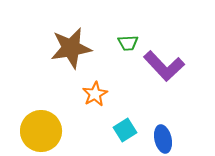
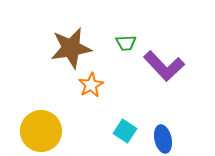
green trapezoid: moved 2 px left
orange star: moved 4 px left, 9 px up
cyan square: moved 1 px down; rotated 25 degrees counterclockwise
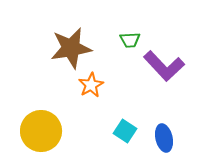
green trapezoid: moved 4 px right, 3 px up
blue ellipse: moved 1 px right, 1 px up
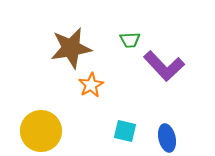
cyan square: rotated 20 degrees counterclockwise
blue ellipse: moved 3 px right
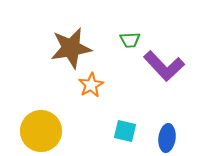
blue ellipse: rotated 20 degrees clockwise
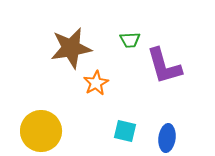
purple L-shape: rotated 27 degrees clockwise
orange star: moved 5 px right, 2 px up
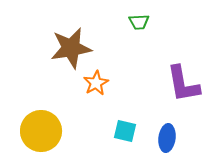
green trapezoid: moved 9 px right, 18 px up
purple L-shape: moved 19 px right, 18 px down; rotated 6 degrees clockwise
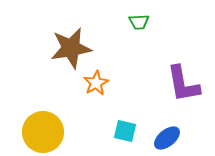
yellow circle: moved 2 px right, 1 px down
blue ellipse: rotated 44 degrees clockwise
